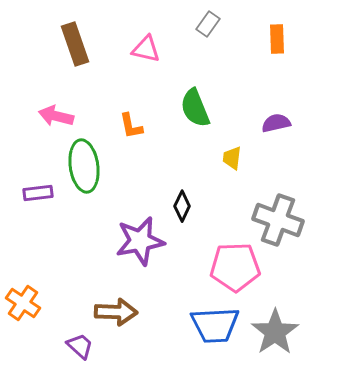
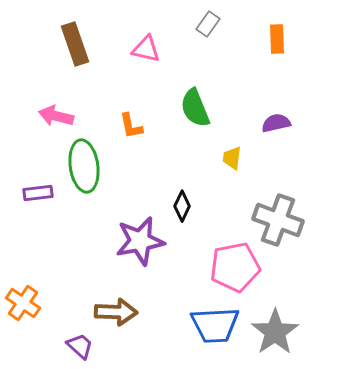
pink pentagon: rotated 9 degrees counterclockwise
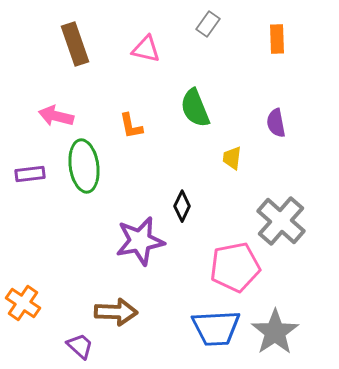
purple semicircle: rotated 88 degrees counterclockwise
purple rectangle: moved 8 px left, 19 px up
gray cross: moved 3 px right, 1 px down; rotated 21 degrees clockwise
blue trapezoid: moved 1 px right, 3 px down
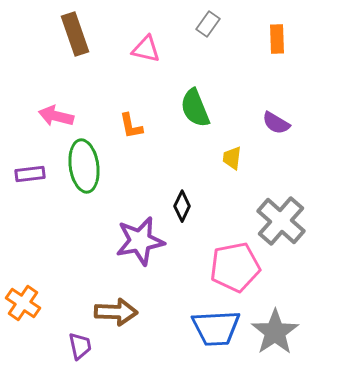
brown rectangle: moved 10 px up
purple semicircle: rotated 48 degrees counterclockwise
purple trapezoid: rotated 36 degrees clockwise
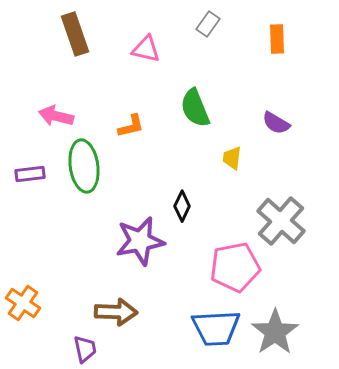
orange L-shape: rotated 92 degrees counterclockwise
purple trapezoid: moved 5 px right, 3 px down
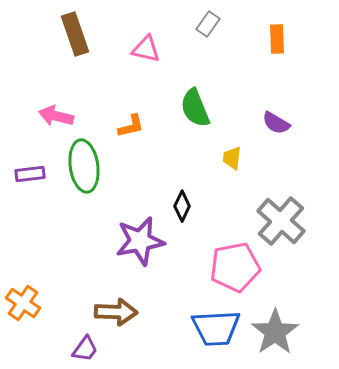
purple trapezoid: rotated 48 degrees clockwise
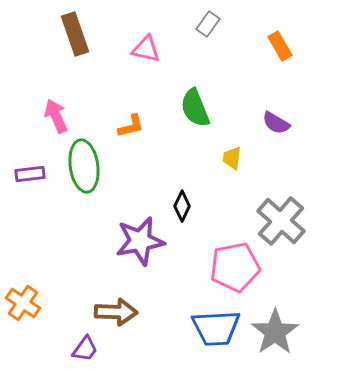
orange rectangle: moved 3 px right, 7 px down; rotated 28 degrees counterclockwise
pink arrow: rotated 52 degrees clockwise
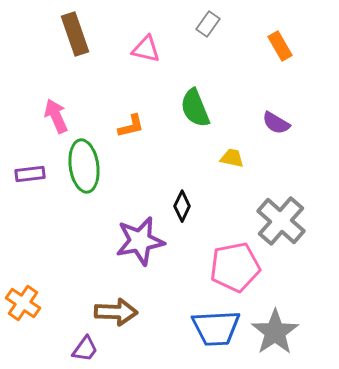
yellow trapezoid: rotated 95 degrees clockwise
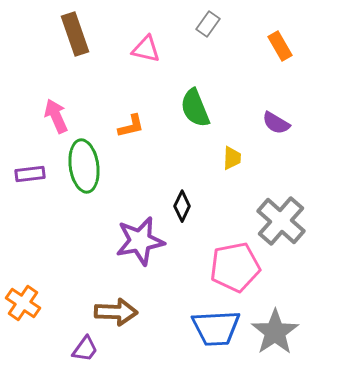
yellow trapezoid: rotated 80 degrees clockwise
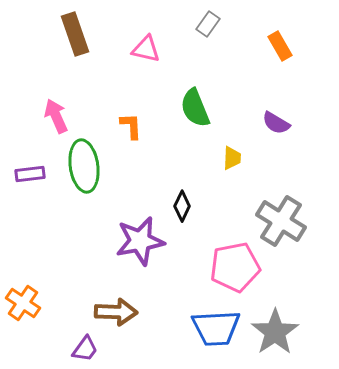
orange L-shape: rotated 80 degrees counterclockwise
gray cross: rotated 9 degrees counterclockwise
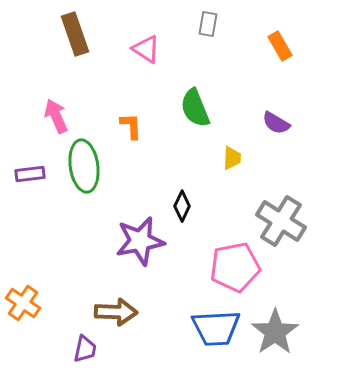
gray rectangle: rotated 25 degrees counterclockwise
pink triangle: rotated 20 degrees clockwise
purple trapezoid: rotated 24 degrees counterclockwise
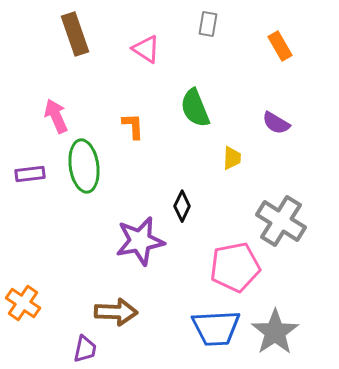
orange L-shape: moved 2 px right
